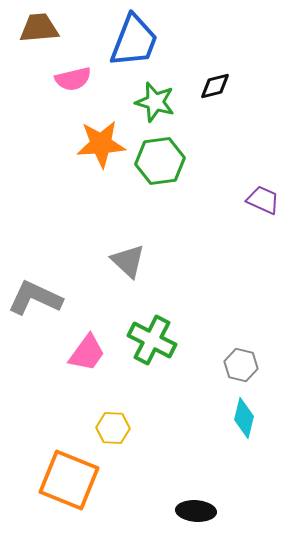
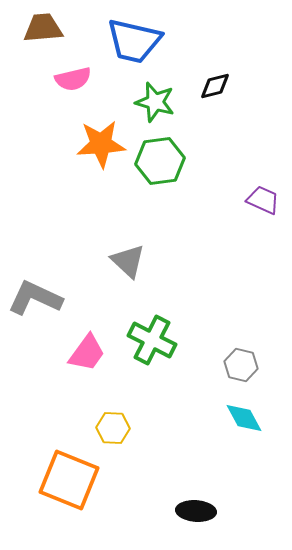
brown trapezoid: moved 4 px right
blue trapezoid: rotated 82 degrees clockwise
cyan diamond: rotated 42 degrees counterclockwise
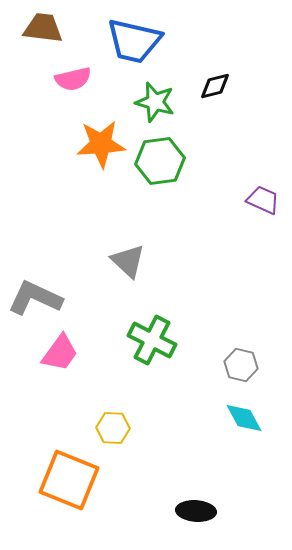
brown trapezoid: rotated 12 degrees clockwise
pink trapezoid: moved 27 px left
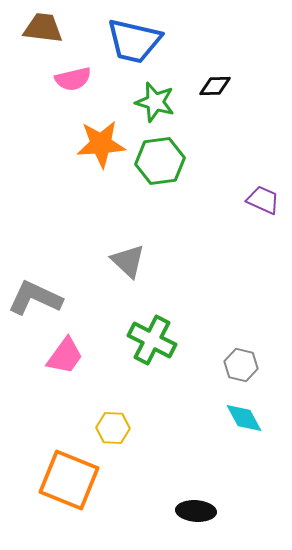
black diamond: rotated 12 degrees clockwise
pink trapezoid: moved 5 px right, 3 px down
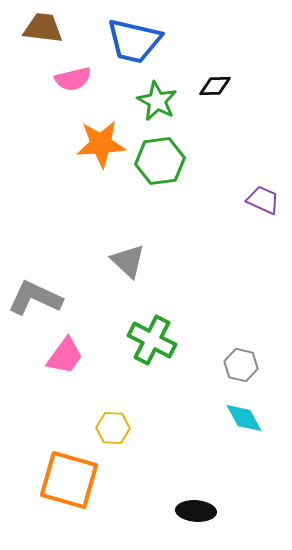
green star: moved 2 px right, 1 px up; rotated 12 degrees clockwise
orange square: rotated 6 degrees counterclockwise
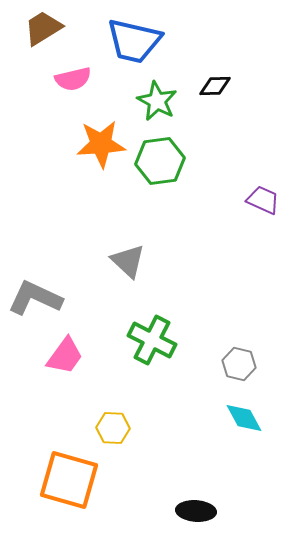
brown trapezoid: rotated 39 degrees counterclockwise
gray hexagon: moved 2 px left, 1 px up
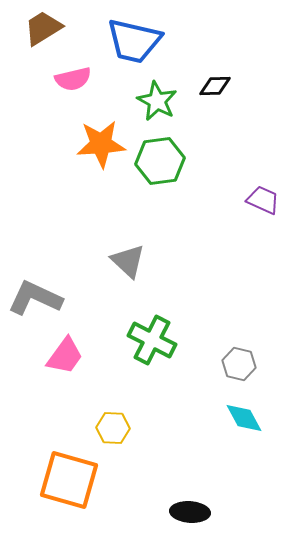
black ellipse: moved 6 px left, 1 px down
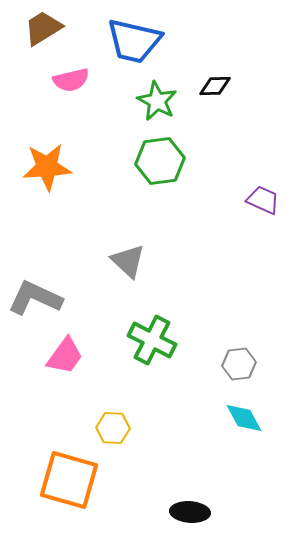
pink semicircle: moved 2 px left, 1 px down
orange star: moved 54 px left, 23 px down
gray hexagon: rotated 20 degrees counterclockwise
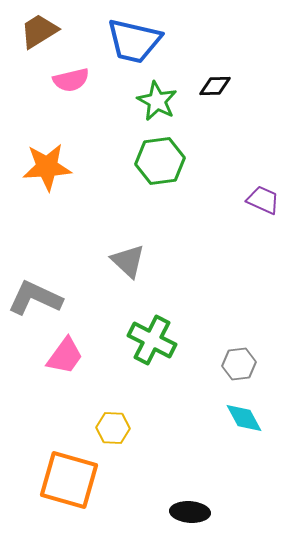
brown trapezoid: moved 4 px left, 3 px down
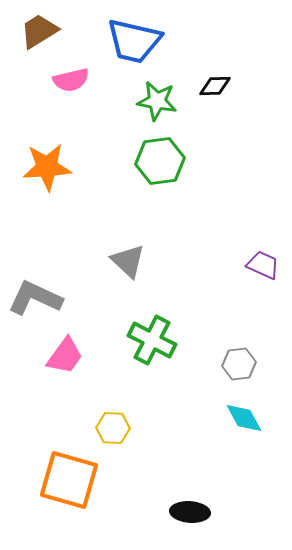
green star: rotated 18 degrees counterclockwise
purple trapezoid: moved 65 px down
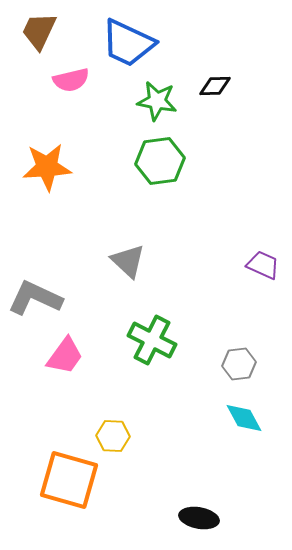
brown trapezoid: rotated 33 degrees counterclockwise
blue trapezoid: moved 6 px left, 2 px down; rotated 12 degrees clockwise
yellow hexagon: moved 8 px down
black ellipse: moved 9 px right, 6 px down; rotated 6 degrees clockwise
